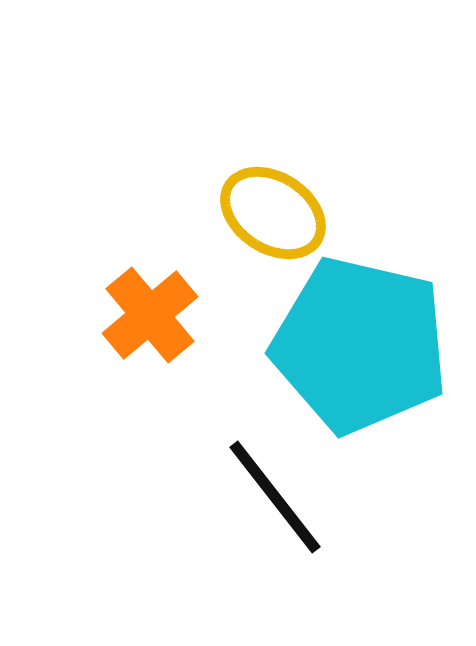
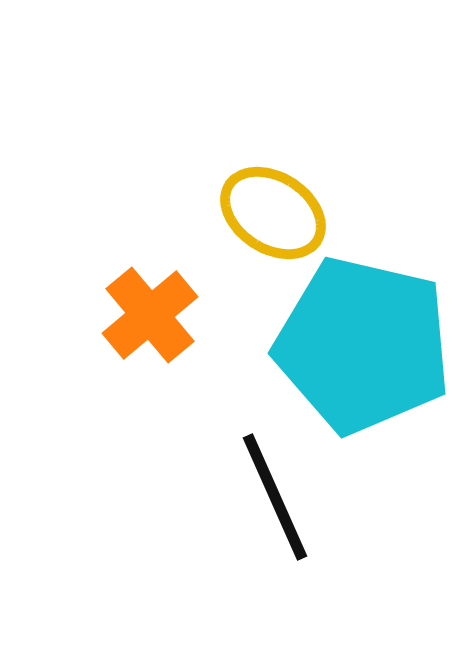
cyan pentagon: moved 3 px right
black line: rotated 14 degrees clockwise
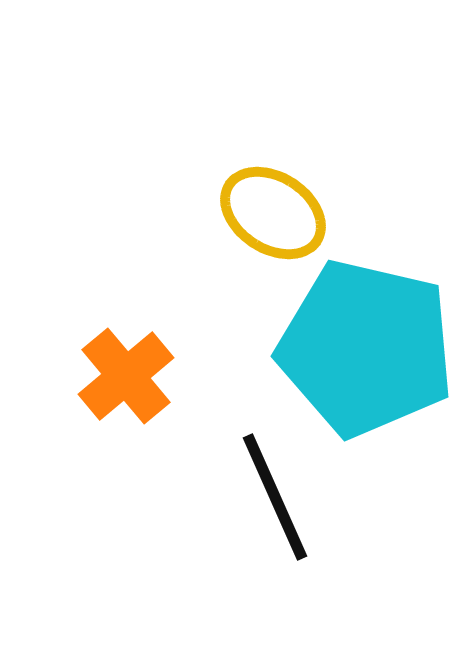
orange cross: moved 24 px left, 61 px down
cyan pentagon: moved 3 px right, 3 px down
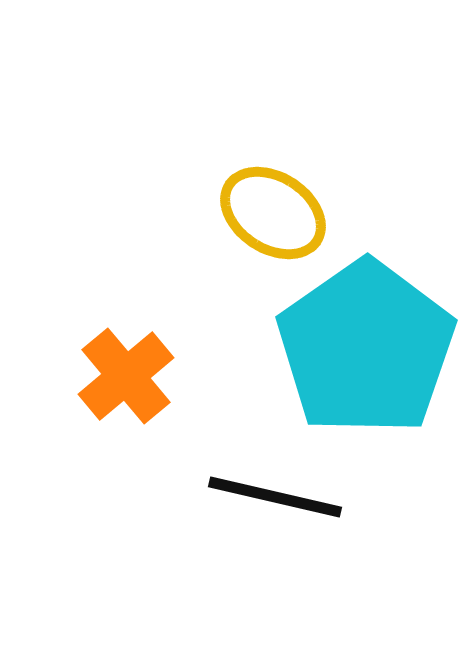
cyan pentagon: rotated 24 degrees clockwise
black line: rotated 53 degrees counterclockwise
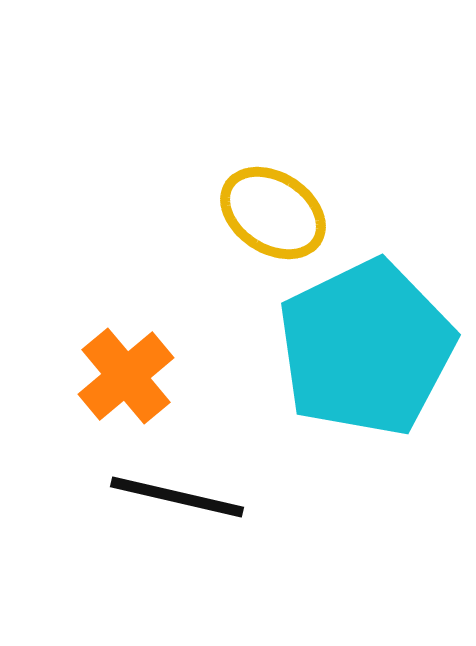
cyan pentagon: rotated 9 degrees clockwise
black line: moved 98 px left
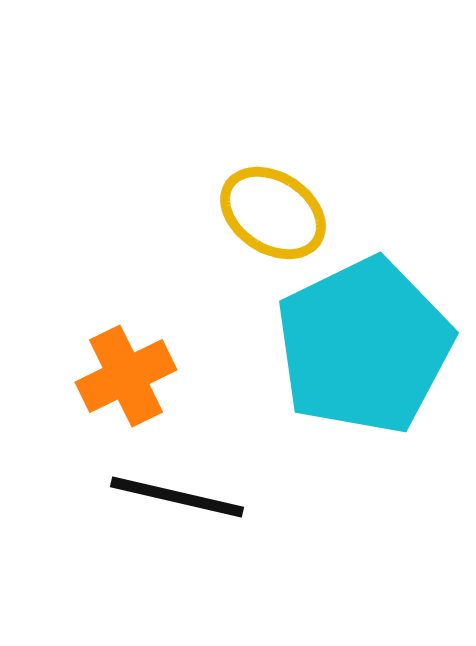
cyan pentagon: moved 2 px left, 2 px up
orange cross: rotated 14 degrees clockwise
